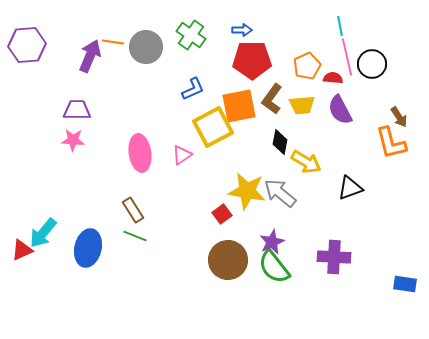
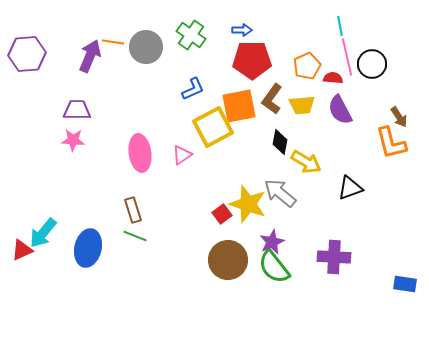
purple hexagon: moved 9 px down
yellow star: moved 1 px right, 13 px down; rotated 9 degrees clockwise
brown rectangle: rotated 15 degrees clockwise
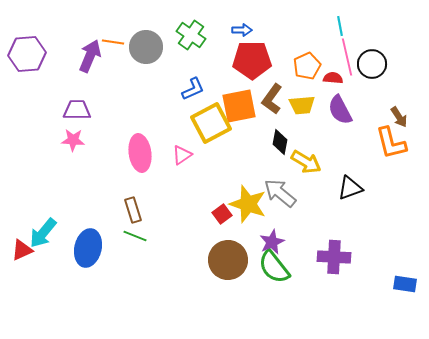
yellow square: moved 2 px left, 4 px up
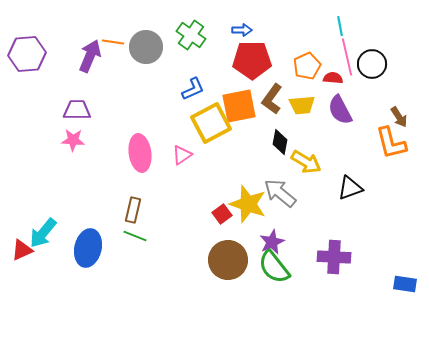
brown rectangle: rotated 30 degrees clockwise
